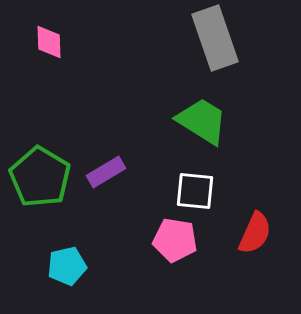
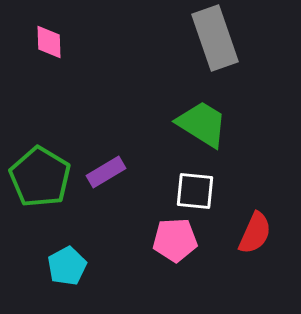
green trapezoid: moved 3 px down
pink pentagon: rotated 12 degrees counterclockwise
cyan pentagon: rotated 15 degrees counterclockwise
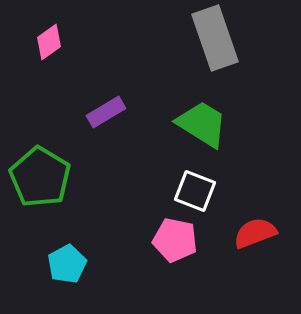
pink diamond: rotated 57 degrees clockwise
purple rectangle: moved 60 px up
white square: rotated 15 degrees clockwise
red semicircle: rotated 135 degrees counterclockwise
pink pentagon: rotated 15 degrees clockwise
cyan pentagon: moved 2 px up
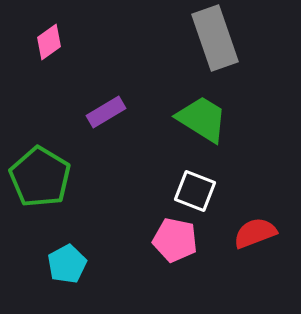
green trapezoid: moved 5 px up
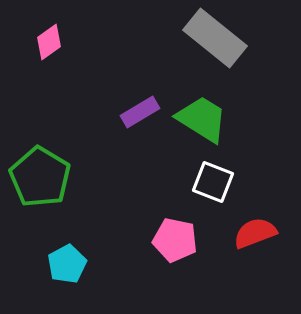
gray rectangle: rotated 32 degrees counterclockwise
purple rectangle: moved 34 px right
white square: moved 18 px right, 9 px up
